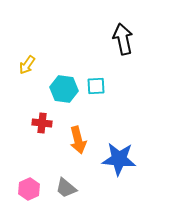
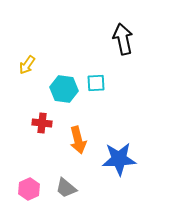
cyan square: moved 3 px up
blue star: rotated 8 degrees counterclockwise
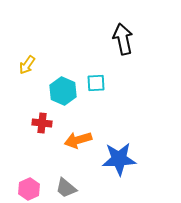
cyan hexagon: moved 1 px left, 2 px down; rotated 16 degrees clockwise
orange arrow: rotated 88 degrees clockwise
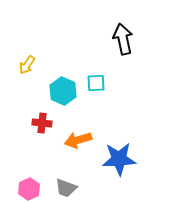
gray trapezoid: rotated 20 degrees counterclockwise
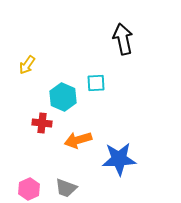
cyan hexagon: moved 6 px down
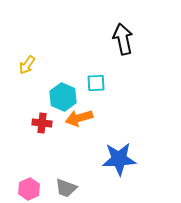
orange arrow: moved 1 px right, 22 px up
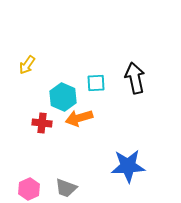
black arrow: moved 12 px right, 39 px down
blue star: moved 9 px right, 7 px down
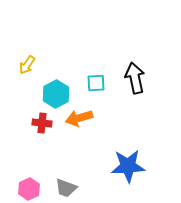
cyan hexagon: moved 7 px left, 3 px up; rotated 8 degrees clockwise
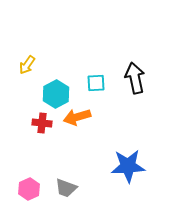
orange arrow: moved 2 px left, 1 px up
